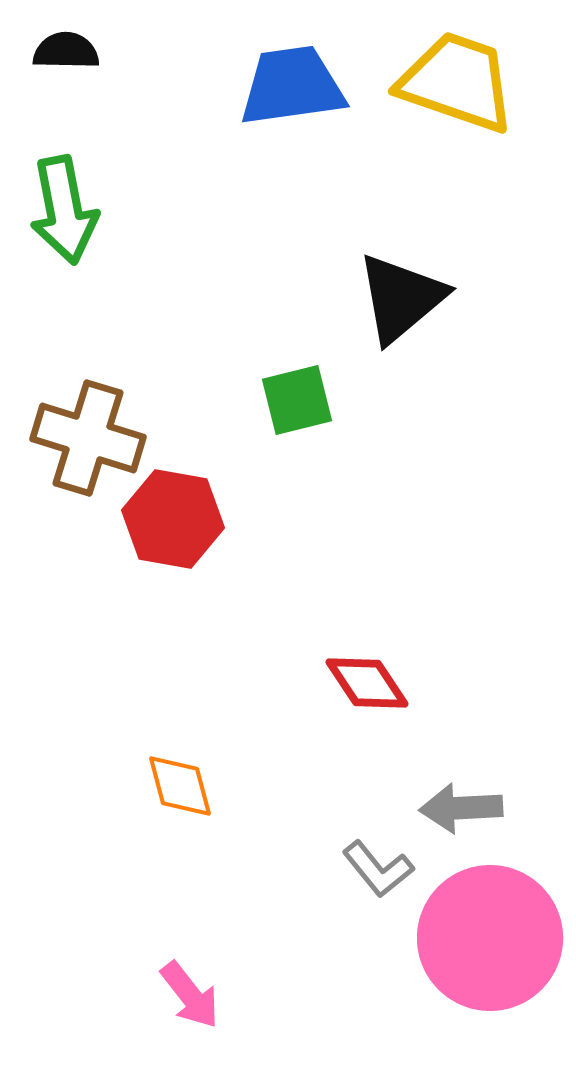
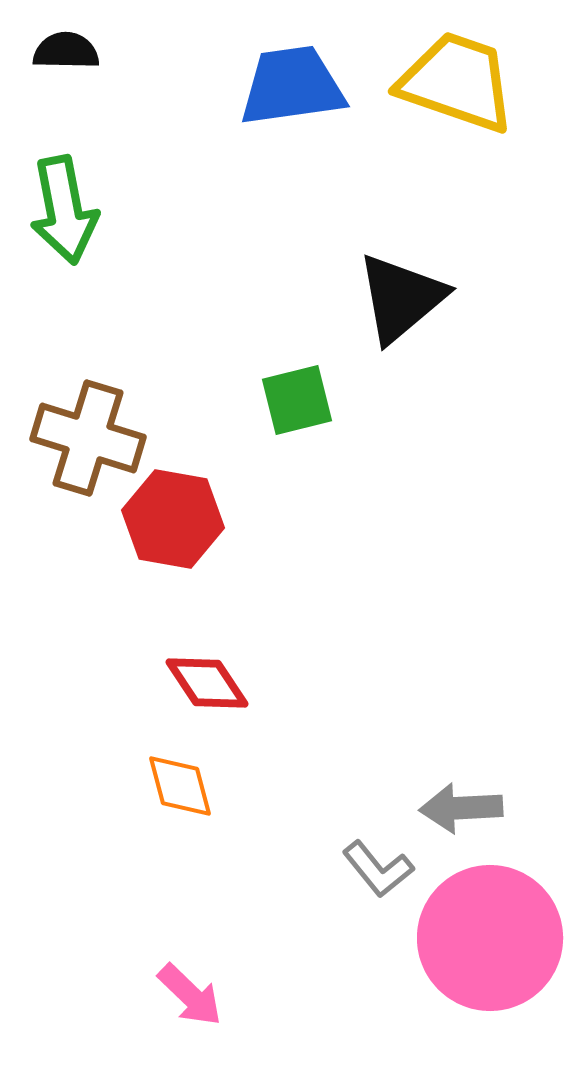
red diamond: moved 160 px left
pink arrow: rotated 8 degrees counterclockwise
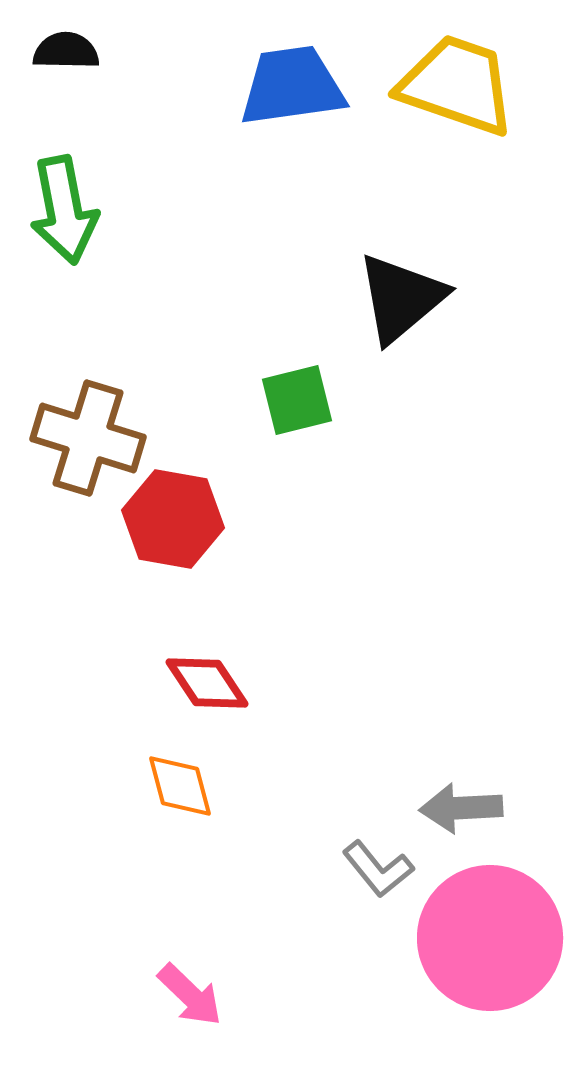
yellow trapezoid: moved 3 px down
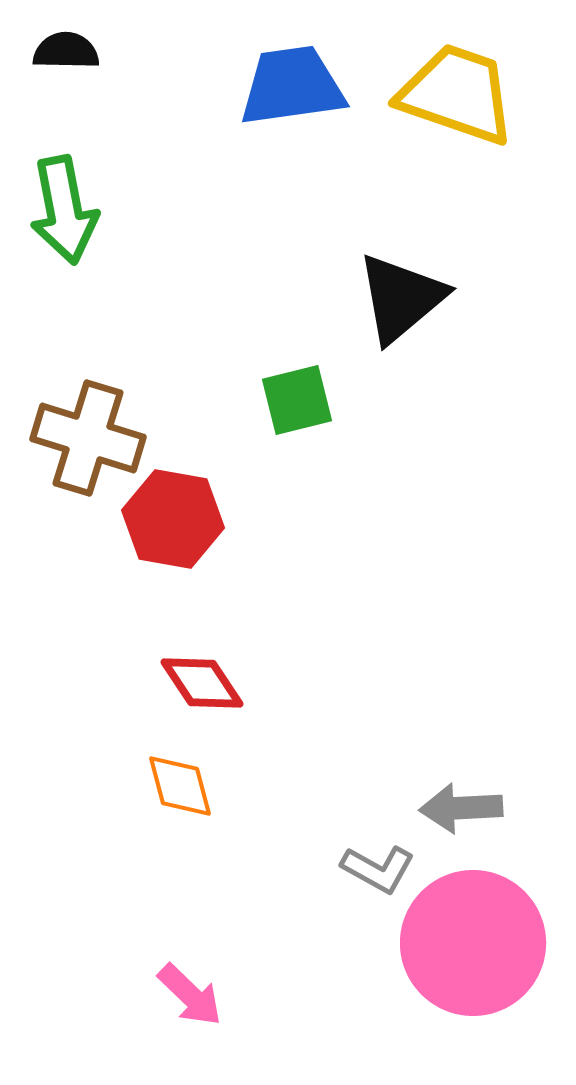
yellow trapezoid: moved 9 px down
red diamond: moved 5 px left
gray L-shape: rotated 22 degrees counterclockwise
pink circle: moved 17 px left, 5 px down
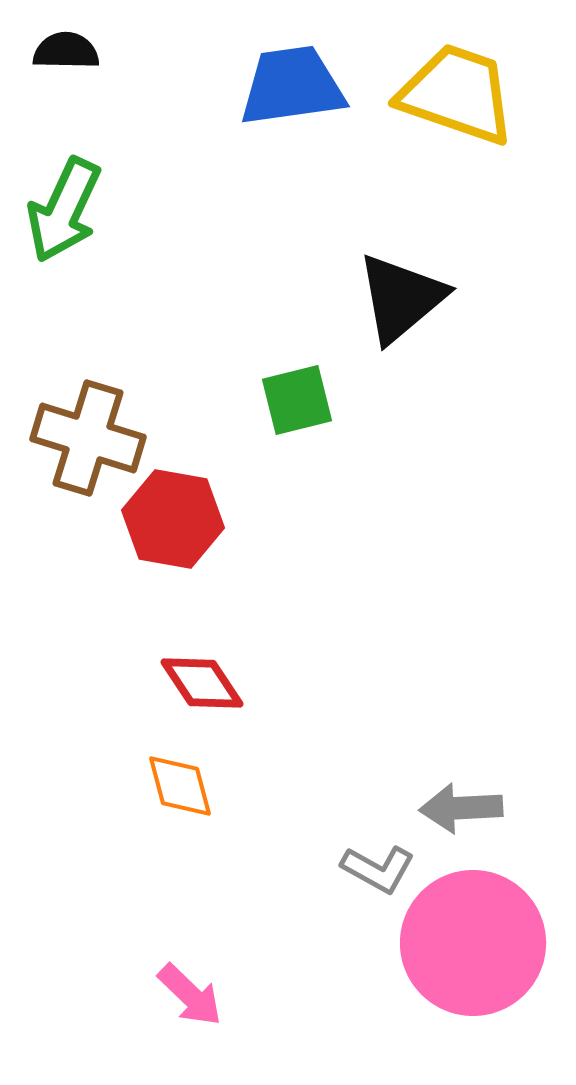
green arrow: rotated 36 degrees clockwise
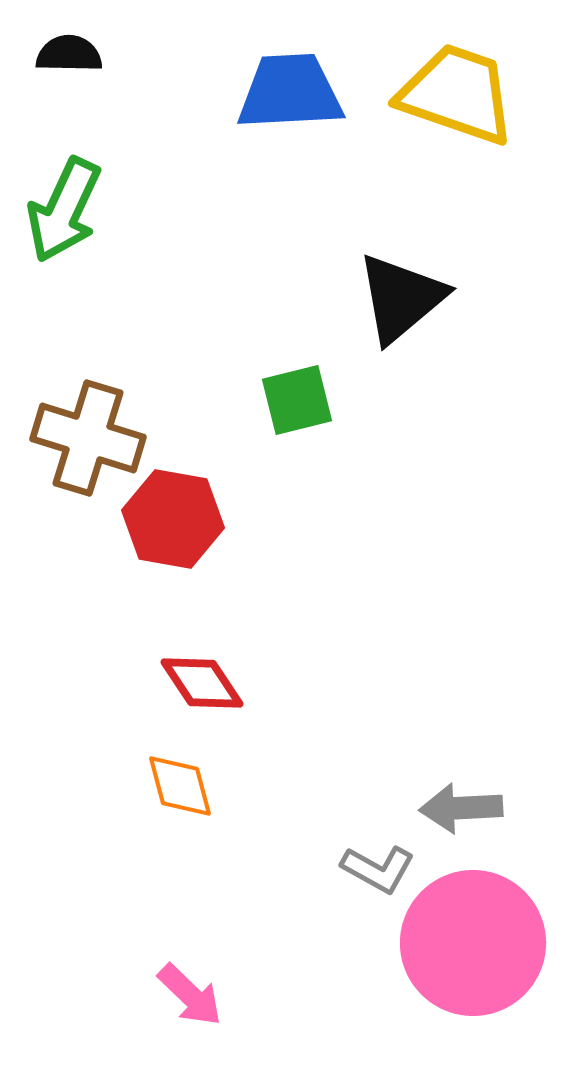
black semicircle: moved 3 px right, 3 px down
blue trapezoid: moved 2 px left, 6 px down; rotated 5 degrees clockwise
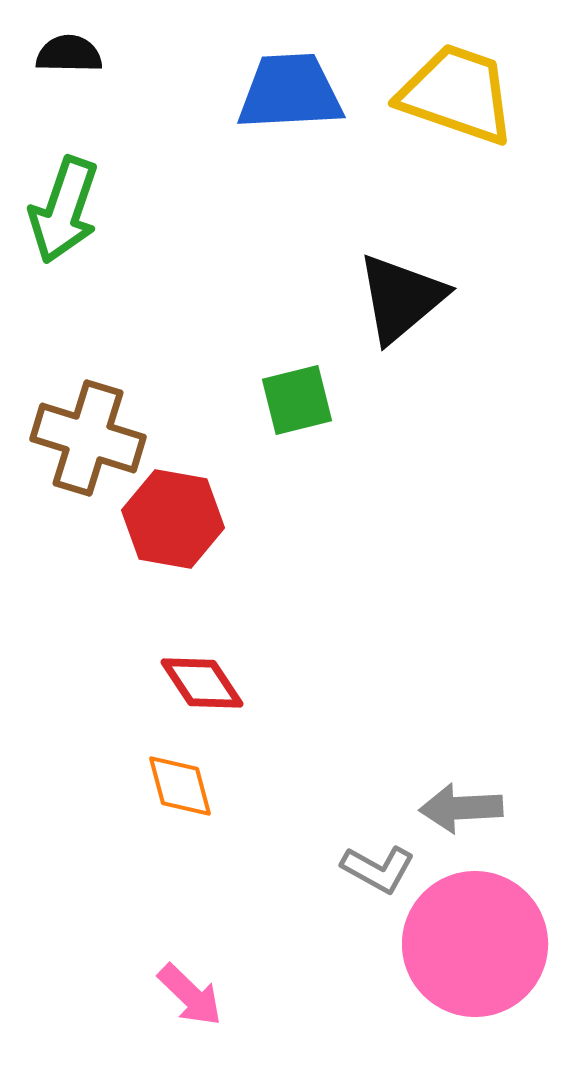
green arrow: rotated 6 degrees counterclockwise
pink circle: moved 2 px right, 1 px down
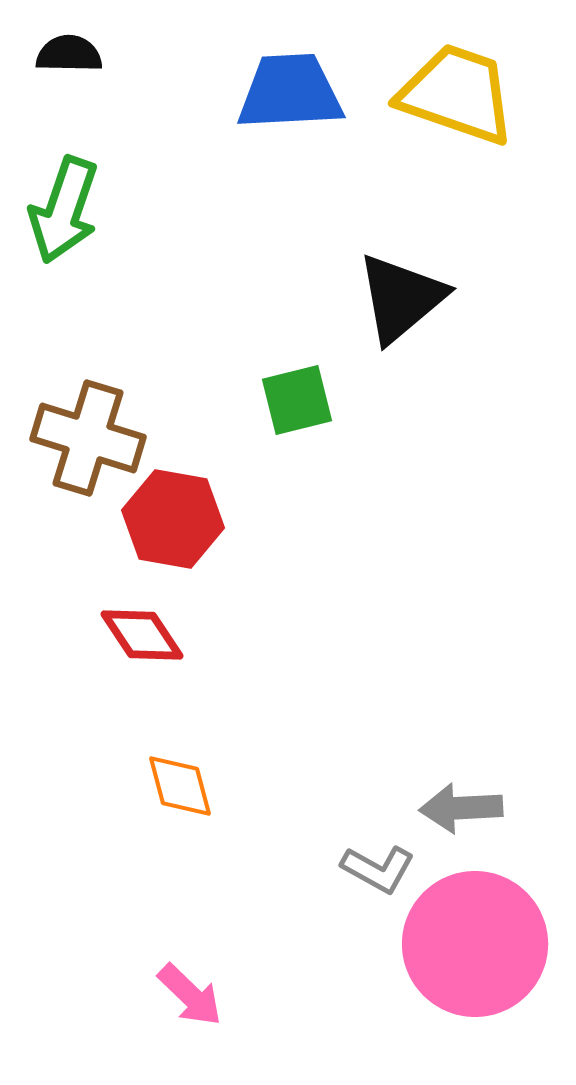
red diamond: moved 60 px left, 48 px up
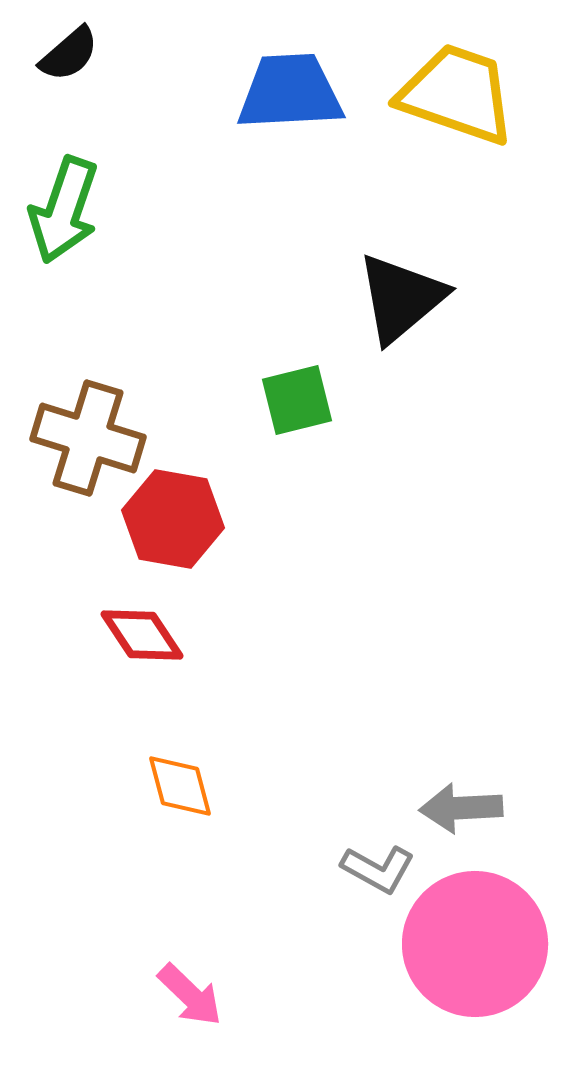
black semicircle: rotated 138 degrees clockwise
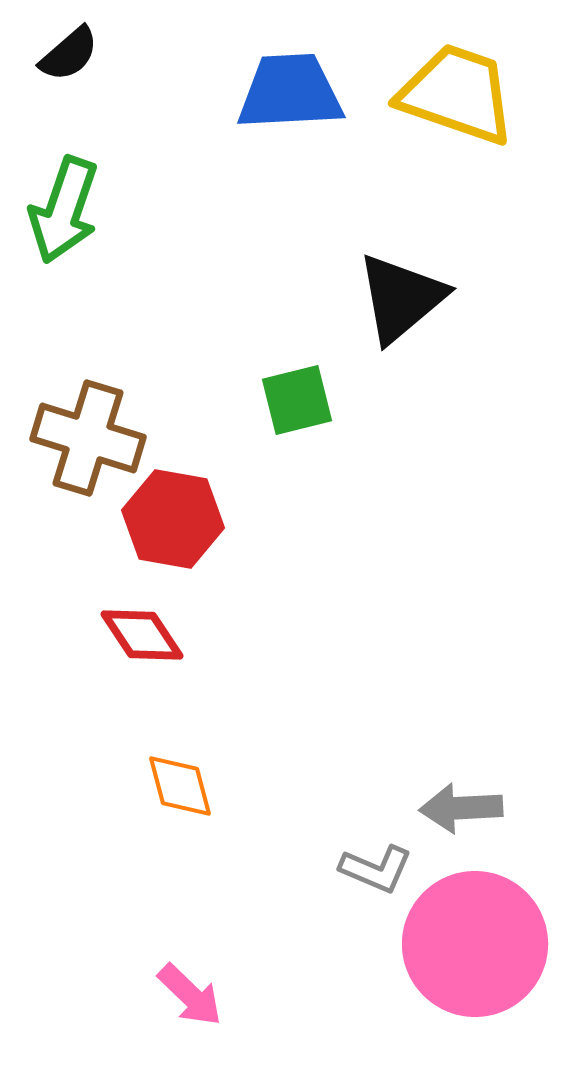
gray L-shape: moved 2 px left; rotated 6 degrees counterclockwise
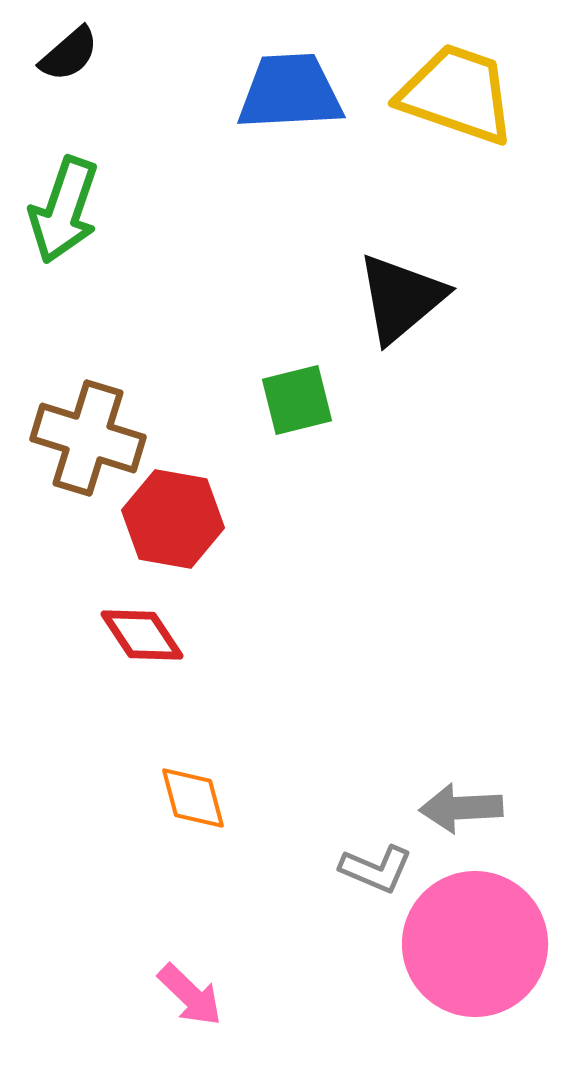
orange diamond: moved 13 px right, 12 px down
